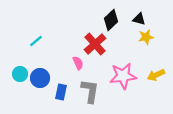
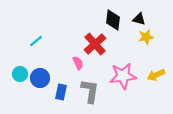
black diamond: moved 2 px right; rotated 40 degrees counterclockwise
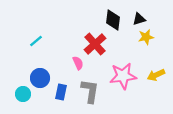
black triangle: rotated 32 degrees counterclockwise
cyan circle: moved 3 px right, 20 px down
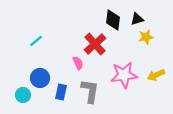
black triangle: moved 2 px left
pink star: moved 1 px right, 1 px up
cyan circle: moved 1 px down
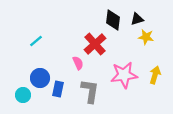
yellow star: rotated 21 degrees clockwise
yellow arrow: moved 1 px left; rotated 132 degrees clockwise
blue rectangle: moved 3 px left, 3 px up
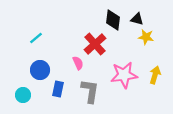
black triangle: rotated 32 degrees clockwise
cyan line: moved 3 px up
blue circle: moved 8 px up
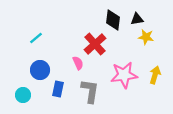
black triangle: rotated 24 degrees counterclockwise
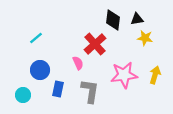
yellow star: moved 1 px left, 1 px down
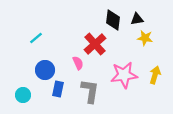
blue circle: moved 5 px right
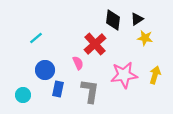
black triangle: rotated 24 degrees counterclockwise
